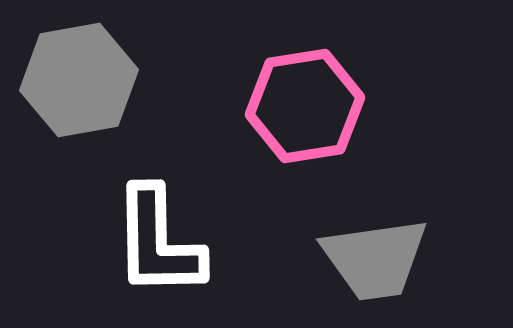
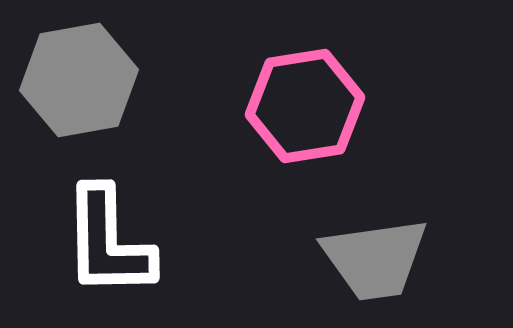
white L-shape: moved 50 px left
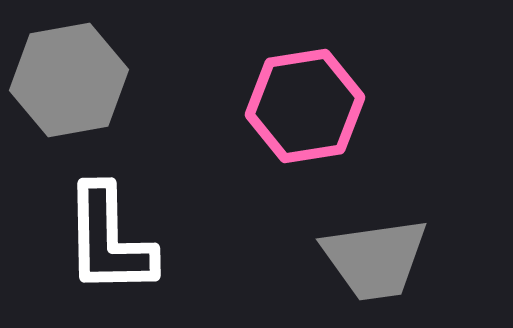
gray hexagon: moved 10 px left
white L-shape: moved 1 px right, 2 px up
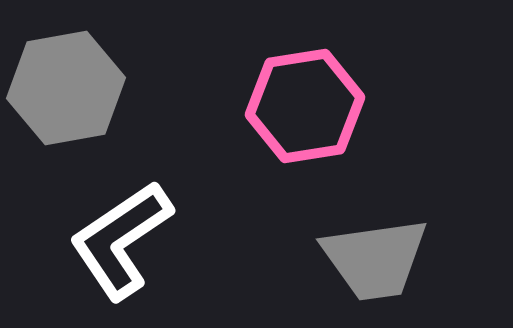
gray hexagon: moved 3 px left, 8 px down
white L-shape: moved 12 px right; rotated 57 degrees clockwise
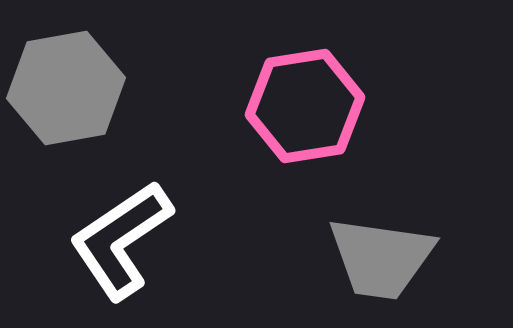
gray trapezoid: moved 6 px right, 1 px up; rotated 16 degrees clockwise
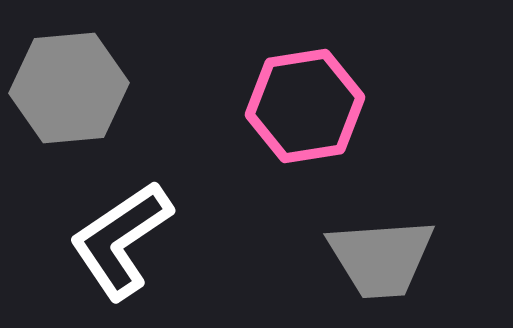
gray hexagon: moved 3 px right; rotated 5 degrees clockwise
gray trapezoid: rotated 12 degrees counterclockwise
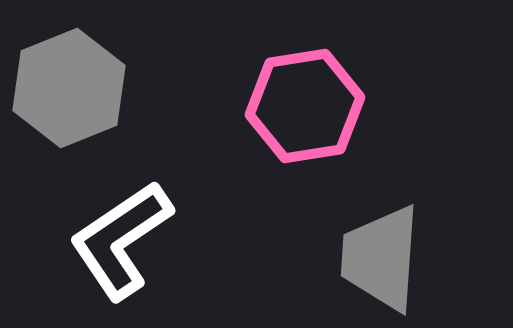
gray hexagon: rotated 17 degrees counterclockwise
gray trapezoid: rotated 98 degrees clockwise
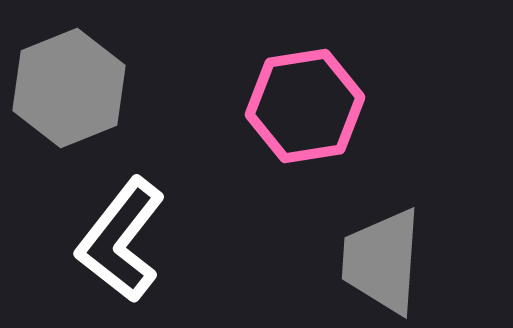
white L-shape: rotated 18 degrees counterclockwise
gray trapezoid: moved 1 px right, 3 px down
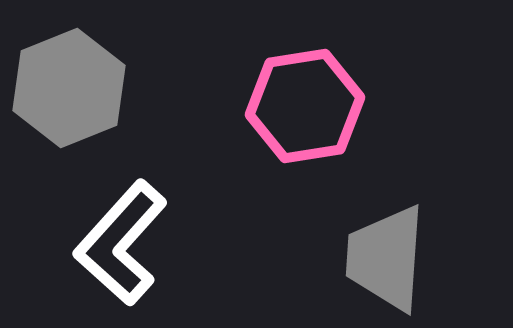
white L-shape: moved 3 px down; rotated 4 degrees clockwise
gray trapezoid: moved 4 px right, 3 px up
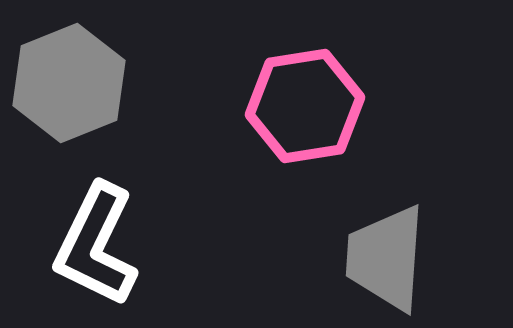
gray hexagon: moved 5 px up
white L-shape: moved 25 px left, 2 px down; rotated 16 degrees counterclockwise
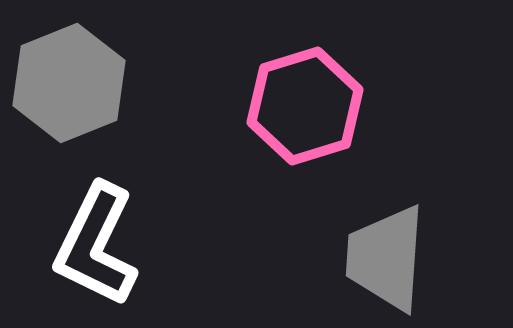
pink hexagon: rotated 8 degrees counterclockwise
